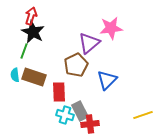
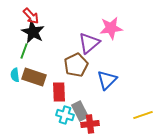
red arrow: rotated 120 degrees clockwise
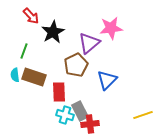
black star: moved 20 px right; rotated 15 degrees clockwise
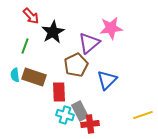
green line: moved 1 px right, 5 px up
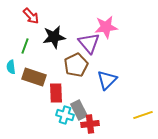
pink star: moved 5 px left, 1 px up
black star: moved 1 px right, 5 px down; rotated 20 degrees clockwise
purple triangle: rotated 30 degrees counterclockwise
cyan semicircle: moved 4 px left, 8 px up
red rectangle: moved 3 px left, 1 px down
gray rectangle: moved 1 px left, 1 px up
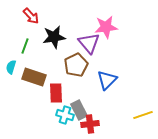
cyan semicircle: rotated 24 degrees clockwise
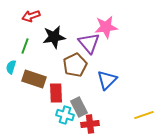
red arrow: rotated 114 degrees clockwise
brown pentagon: moved 1 px left
brown rectangle: moved 2 px down
gray rectangle: moved 3 px up
yellow line: moved 1 px right
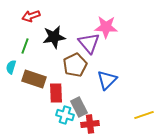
pink star: rotated 10 degrees clockwise
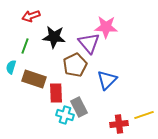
black star: rotated 15 degrees clockwise
red cross: moved 29 px right
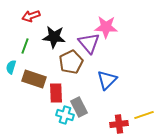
brown pentagon: moved 4 px left, 3 px up
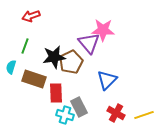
pink star: moved 3 px left, 3 px down
black star: moved 20 px down; rotated 15 degrees counterclockwise
red cross: moved 3 px left, 11 px up; rotated 36 degrees clockwise
